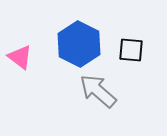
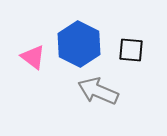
pink triangle: moved 13 px right
gray arrow: rotated 18 degrees counterclockwise
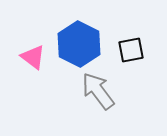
black square: rotated 16 degrees counterclockwise
gray arrow: rotated 30 degrees clockwise
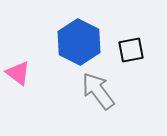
blue hexagon: moved 2 px up
pink triangle: moved 15 px left, 16 px down
